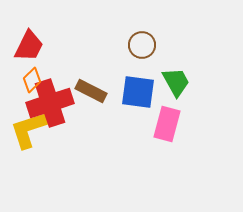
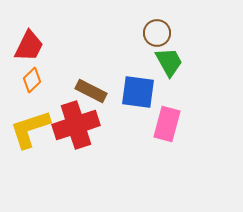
brown circle: moved 15 px right, 12 px up
green trapezoid: moved 7 px left, 20 px up
red cross: moved 26 px right, 22 px down
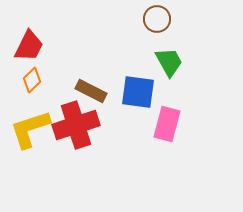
brown circle: moved 14 px up
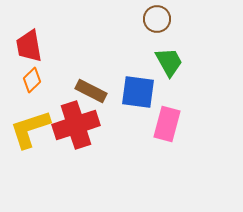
red trapezoid: rotated 144 degrees clockwise
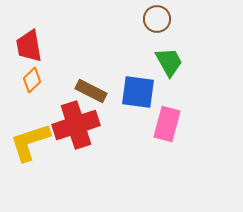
yellow L-shape: moved 13 px down
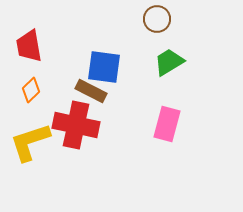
green trapezoid: rotated 92 degrees counterclockwise
orange diamond: moved 1 px left, 10 px down
blue square: moved 34 px left, 25 px up
red cross: rotated 30 degrees clockwise
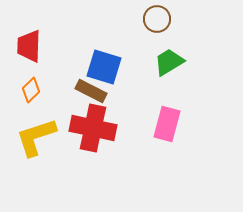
red trapezoid: rotated 12 degrees clockwise
blue square: rotated 9 degrees clockwise
red cross: moved 17 px right, 3 px down
yellow L-shape: moved 6 px right, 5 px up
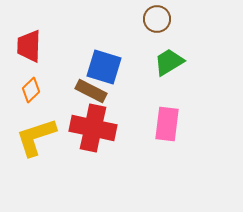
pink rectangle: rotated 8 degrees counterclockwise
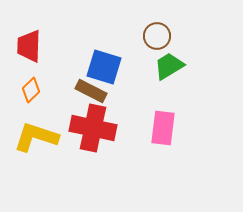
brown circle: moved 17 px down
green trapezoid: moved 4 px down
pink rectangle: moved 4 px left, 4 px down
yellow L-shape: rotated 36 degrees clockwise
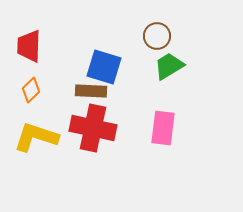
brown rectangle: rotated 24 degrees counterclockwise
